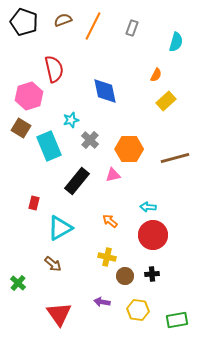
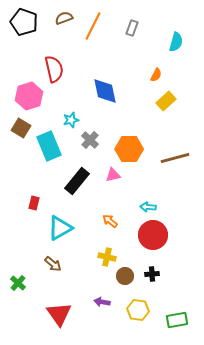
brown semicircle: moved 1 px right, 2 px up
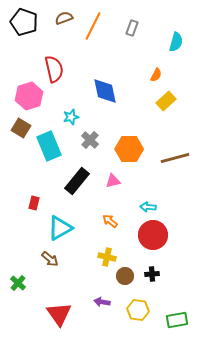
cyan star: moved 3 px up
pink triangle: moved 6 px down
brown arrow: moved 3 px left, 5 px up
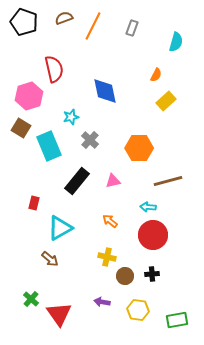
orange hexagon: moved 10 px right, 1 px up
brown line: moved 7 px left, 23 px down
green cross: moved 13 px right, 16 px down
